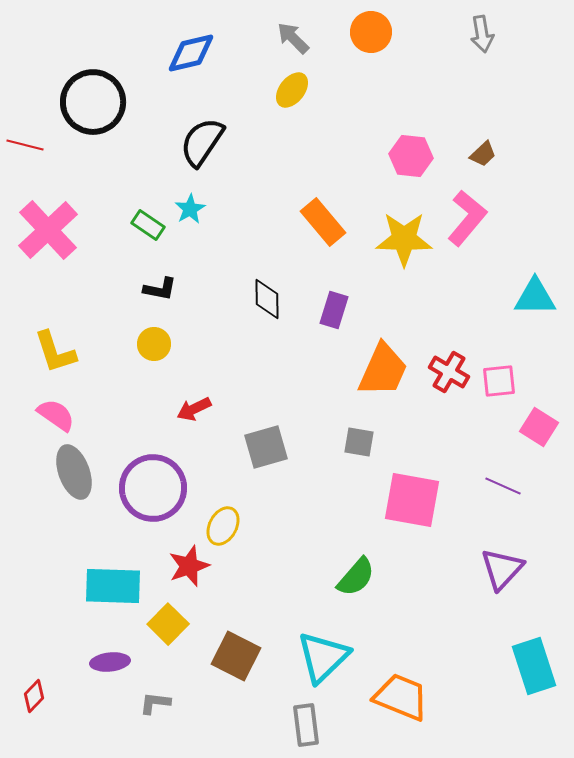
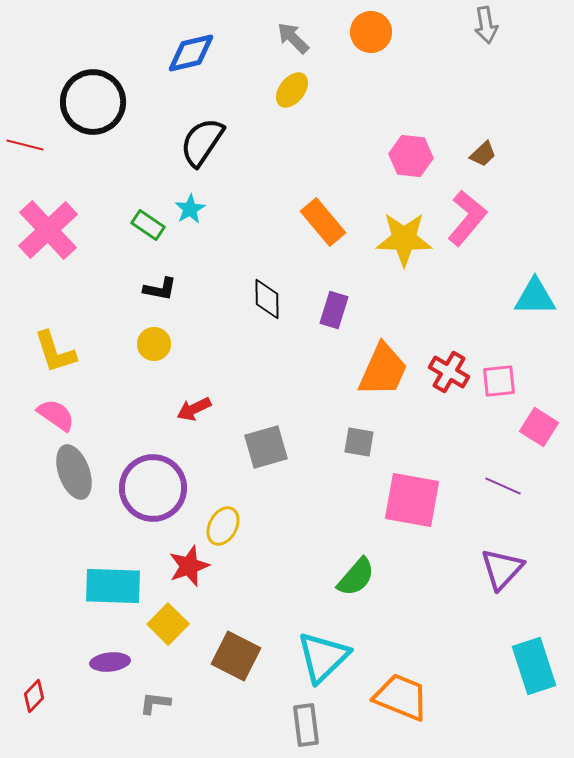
gray arrow at (482, 34): moved 4 px right, 9 px up
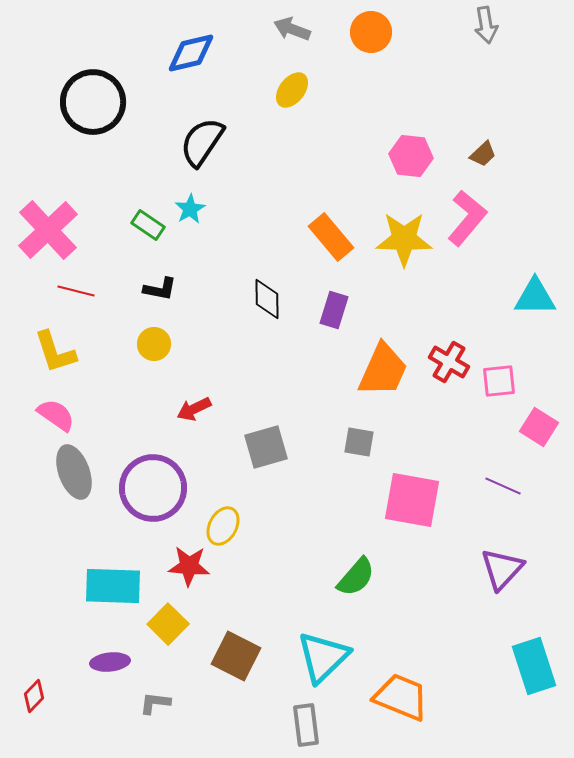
gray arrow at (293, 38): moved 1 px left, 9 px up; rotated 24 degrees counterclockwise
red line at (25, 145): moved 51 px right, 146 px down
orange rectangle at (323, 222): moved 8 px right, 15 px down
red cross at (449, 372): moved 10 px up
red star at (189, 566): rotated 24 degrees clockwise
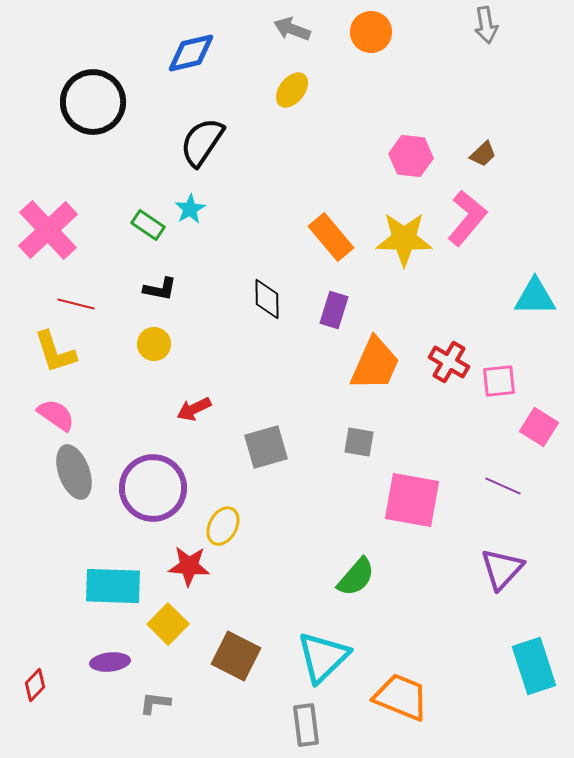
red line at (76, 291): moved 13 px down
orange trapezoid at (383, 370): moved 8 px left, 6 px up
red diamond at (34, 696): moved 1 px right, 11 px up
